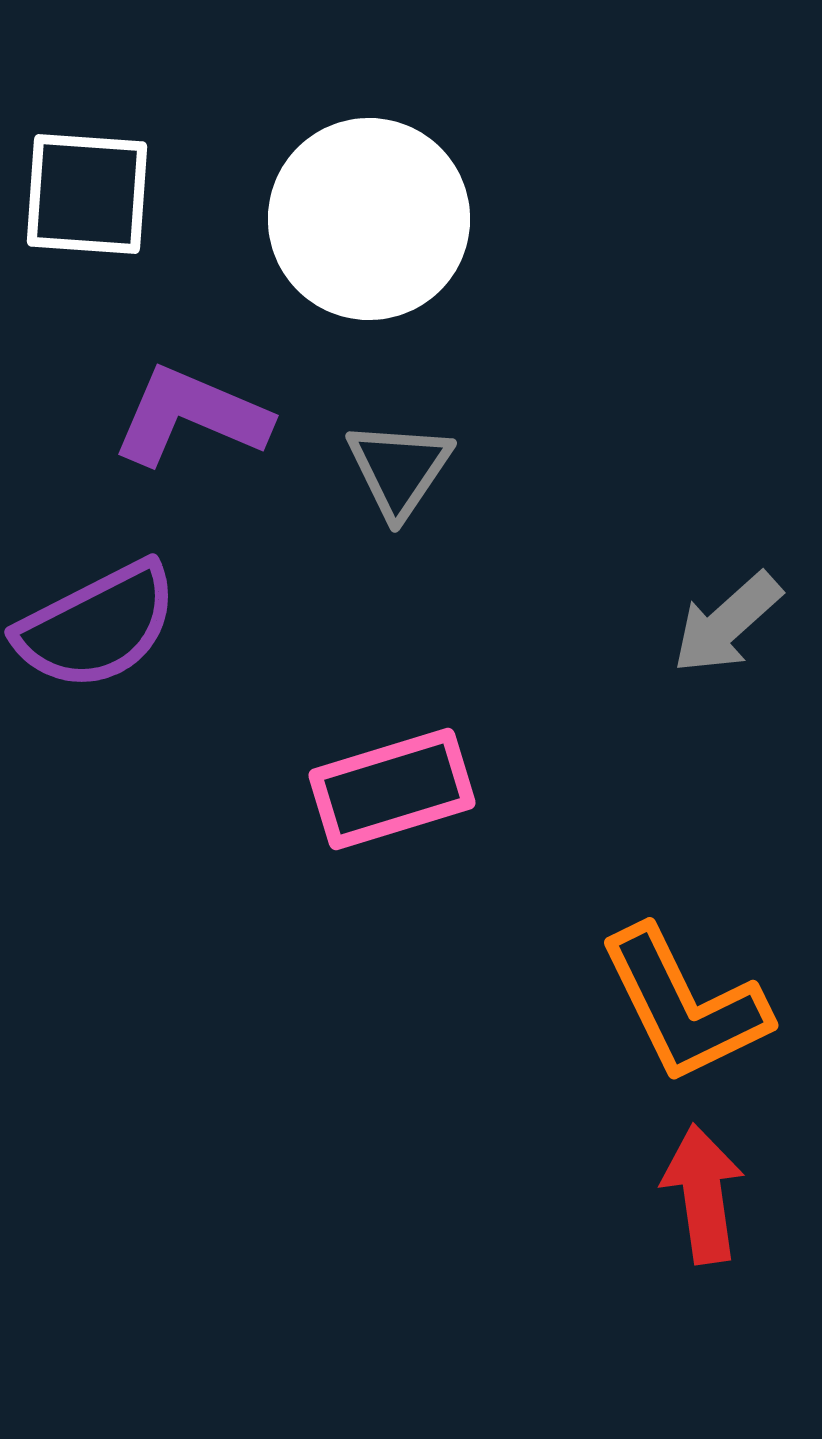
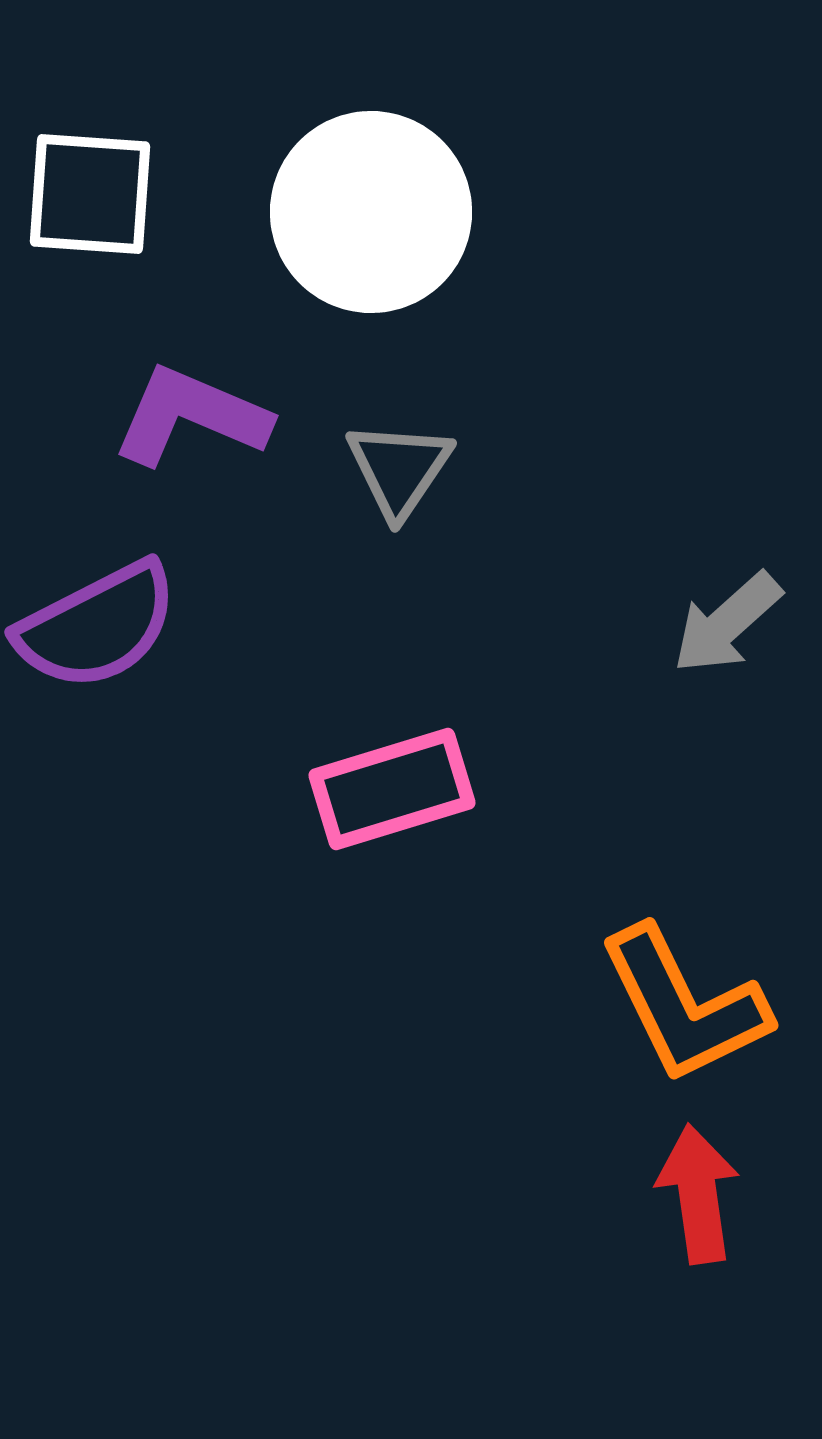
white square: moved 3 px right
white circle: moved 2 px right, 7 px up
red arrow: moved 5 px left
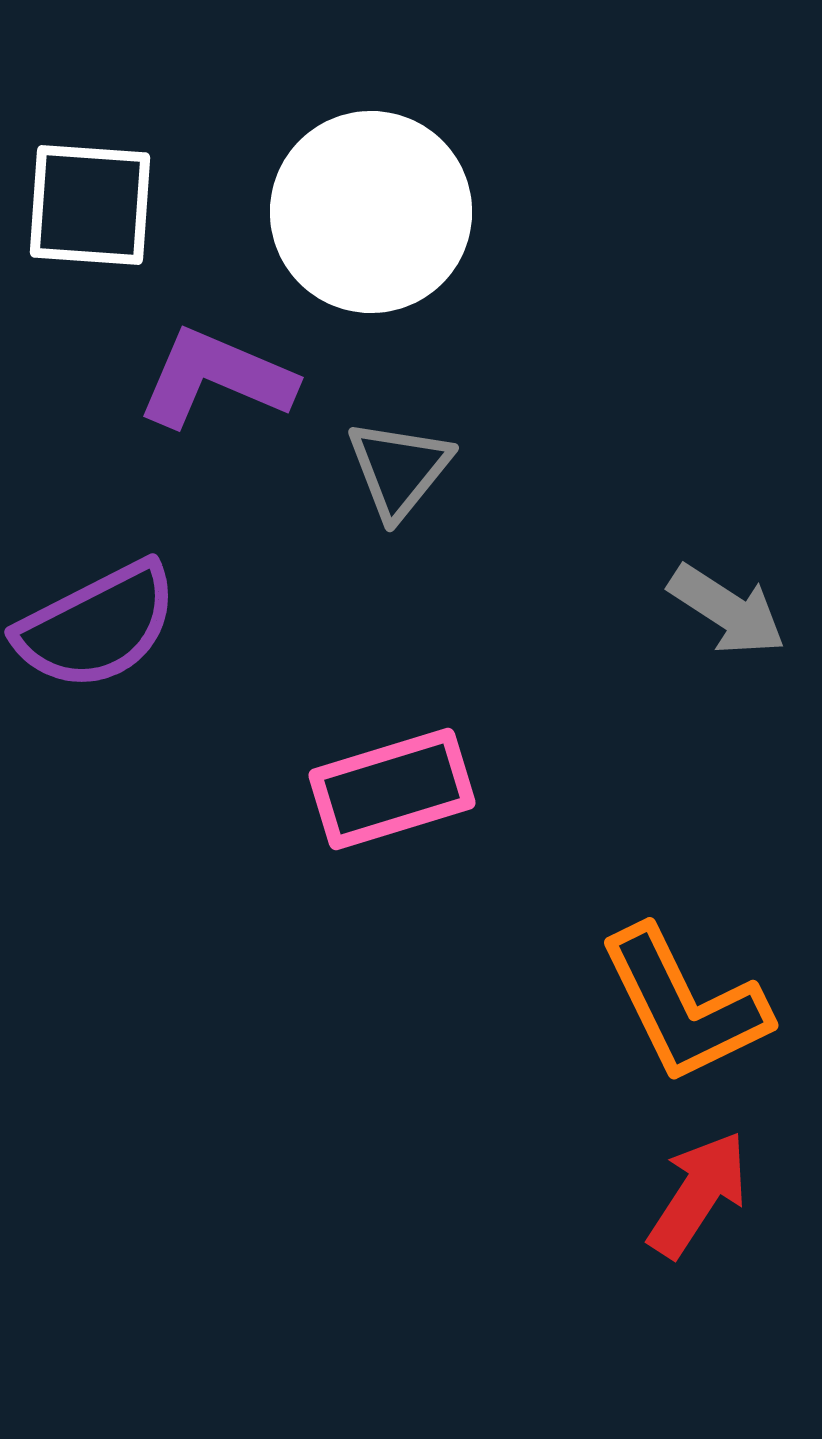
white square: moved 11 px down
purple L-shape: moved 25 px right, 38 px up
gray triangle: rotated 5 degrees clockwise
gray arrow: moved 13 px up; rotated 105 degrees counterclockwise
red arrow: rotated 41 degrees clockwise
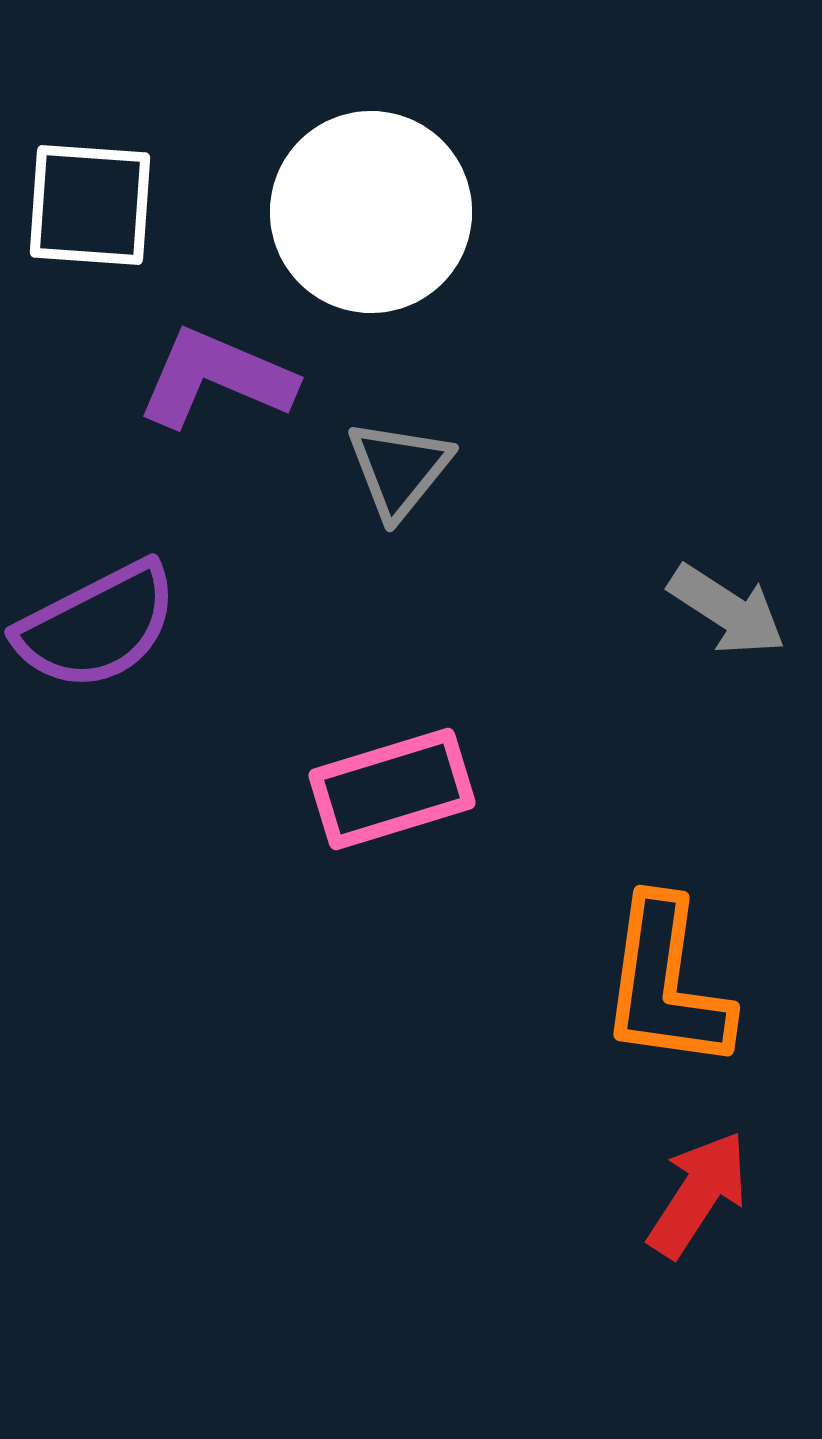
orange L-shape: moved 18 px left, 21 px up; rotated 34 degrees clockwise
